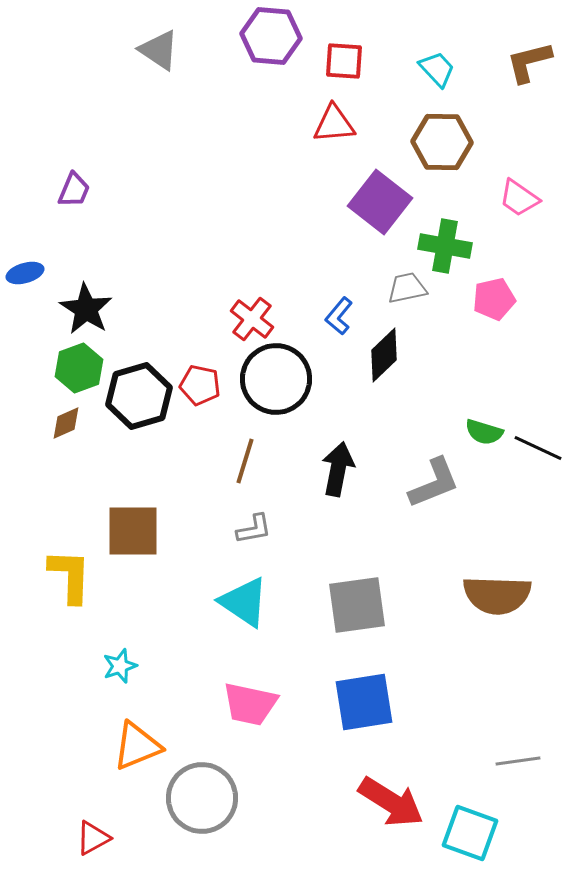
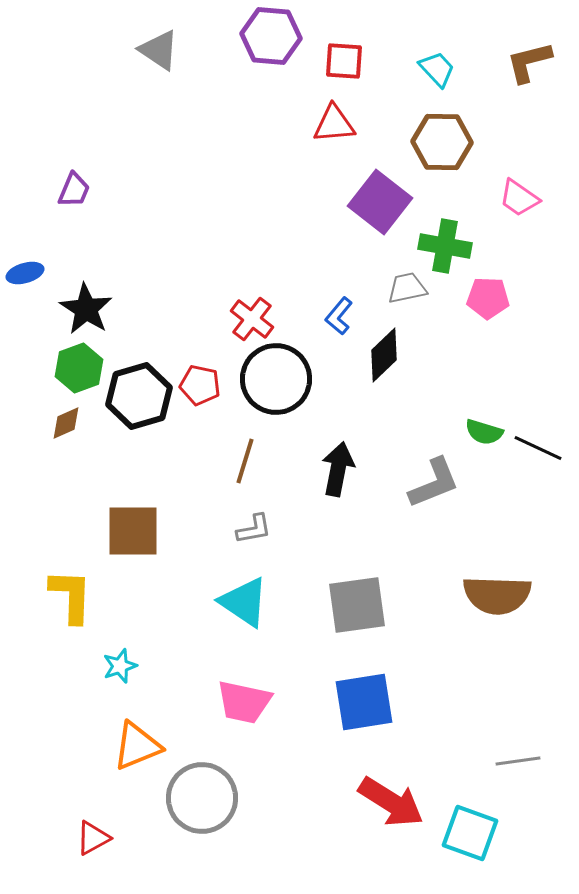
pink pentagon at (494, 299): moved 6 px left, 1 px up; rotated 15 degrees clockwise
yellow L-shape at (70, 576): moved 1 px right, 20 px down
pink trapezoid at (250, 704): moved 6 px left, 2 px up
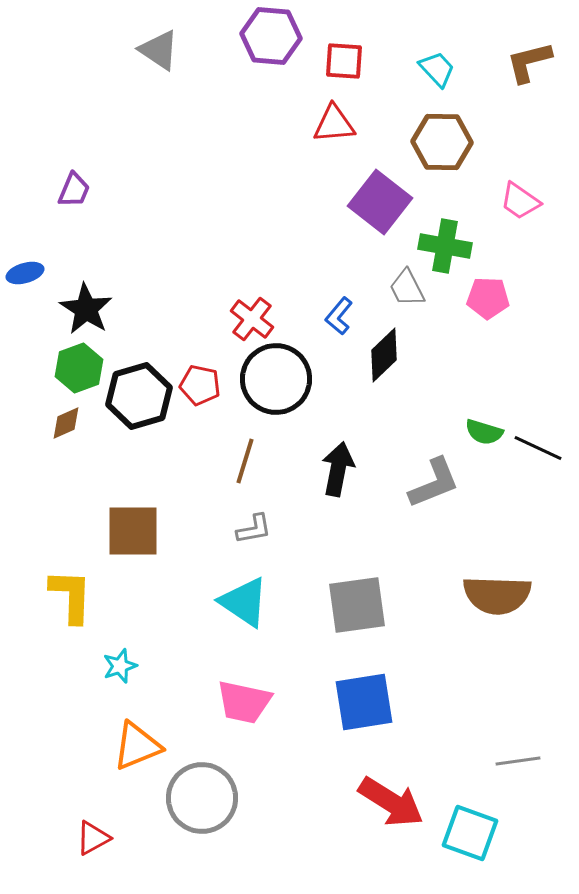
pink trapezoid at (519, 198): moved 1 px right, 3 px down
gray trapezoid at (407, 288): rotated 105 degrees counterclockwise
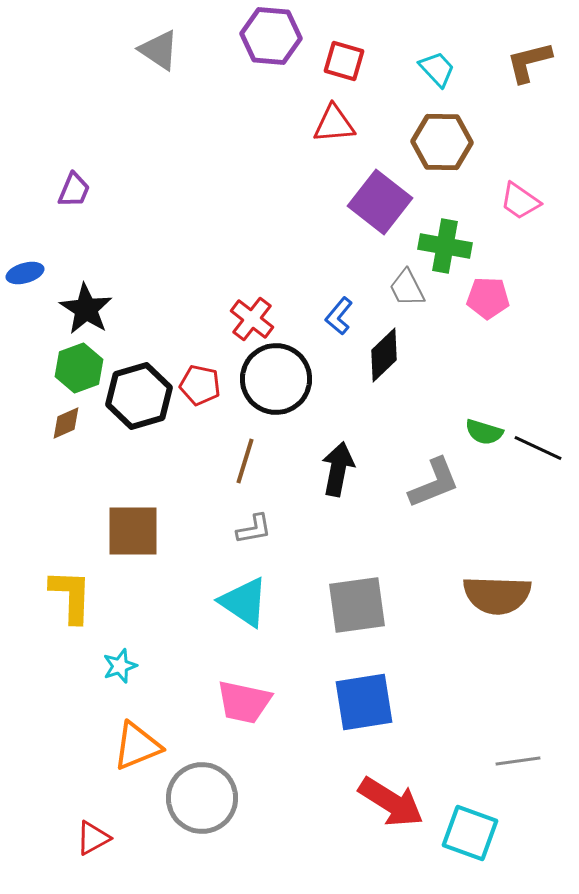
red square at (344, 61): rotated 12 degrees clockwise
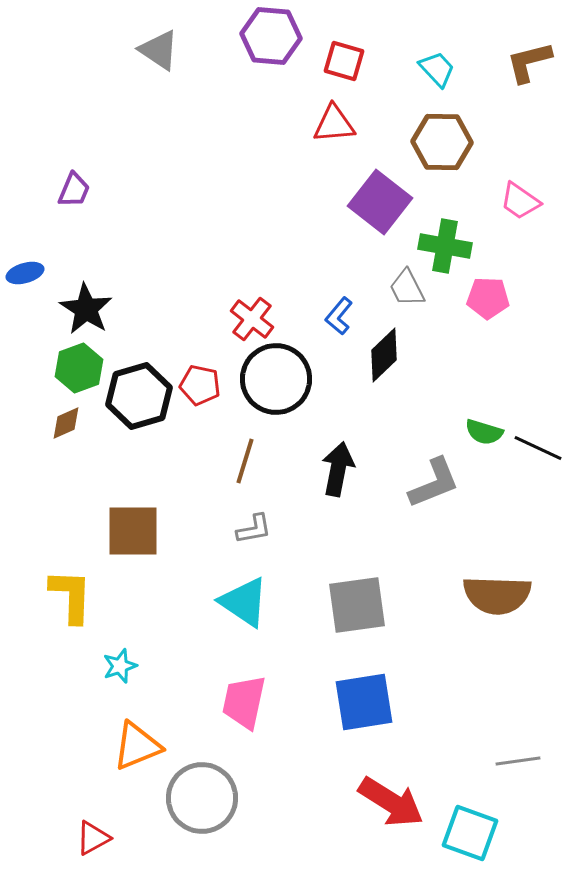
pink trapezoid at (244, 702): rotated 90 degrees clockwise
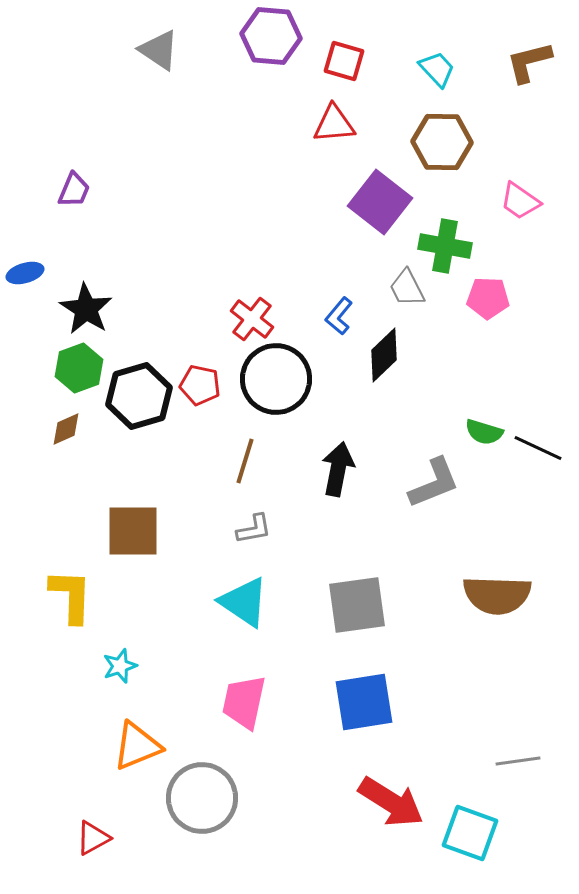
brown diamond at (66, 423): moved 6 px down
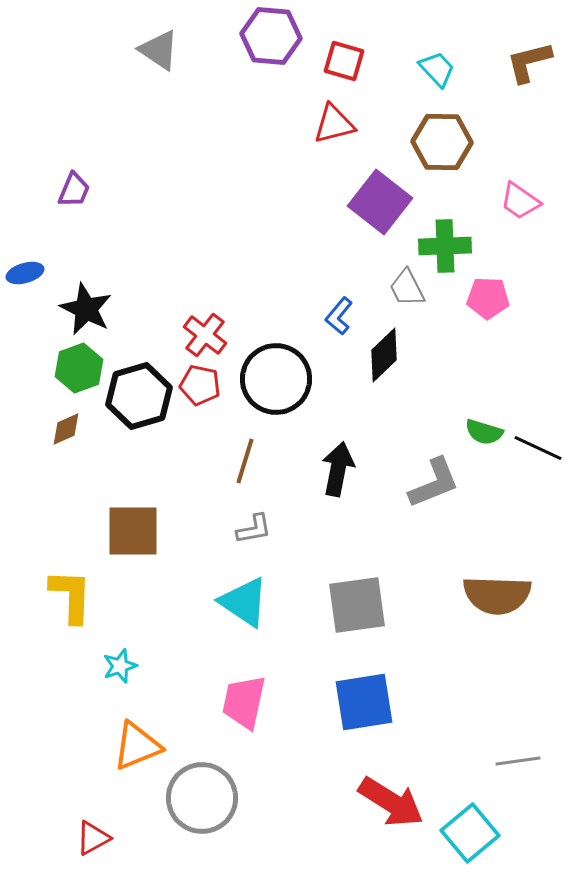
red triangle at (334, 124): rotated 9 degrees counterclockwise
green cross at (445, 246): rotated 12 degrees counterclockwise
black star at (86, 309): rotated 6 degrees counterclockwise
red cross at (252, 319): moved 47 px left, 16 px down
cyan square at (470, 833): rotated 30 degrees clockwise
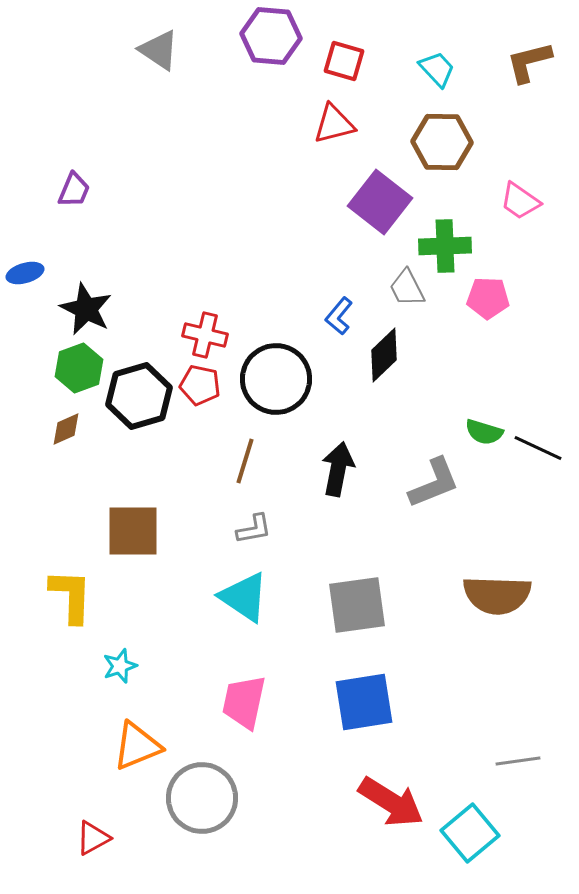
red cross at (205, 335): rotated 24 degrees counterclockwise
cyan triangle at (244, 602): moved 5 px up
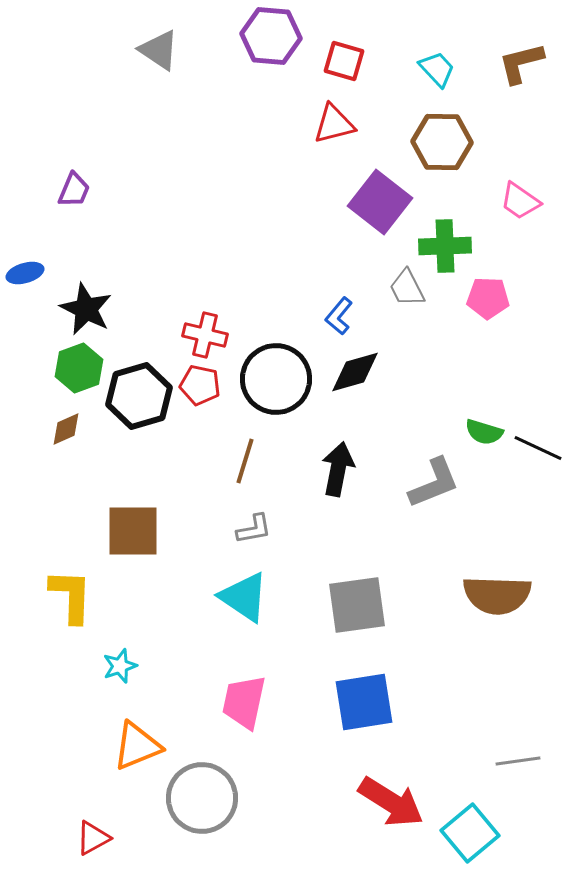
brown L-shape at (529, 62): moved 8 px left, 1 px down
black diamond at (384, 355): moved 29 px left, 17 px down; rotated 28 degrees clockwise
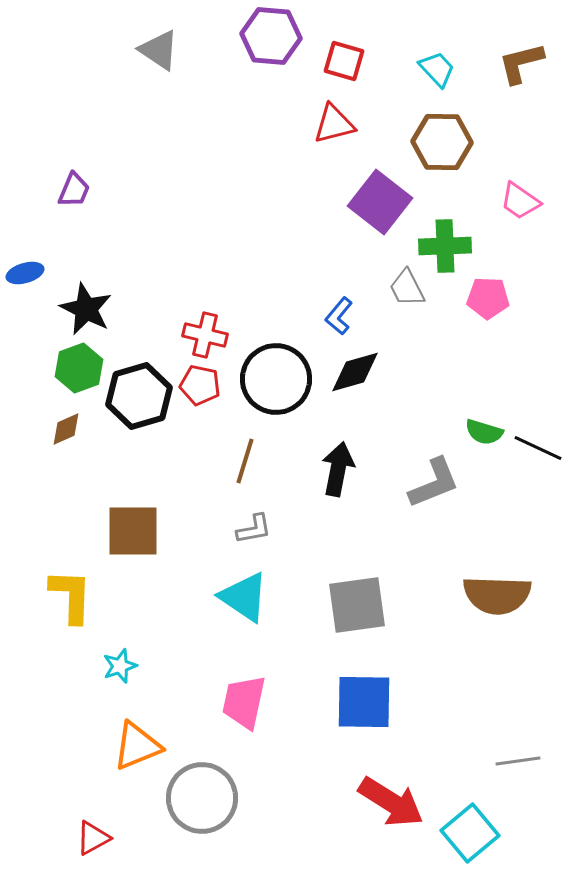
blue square at (364, 702): rotated 10 degrees clockwise
